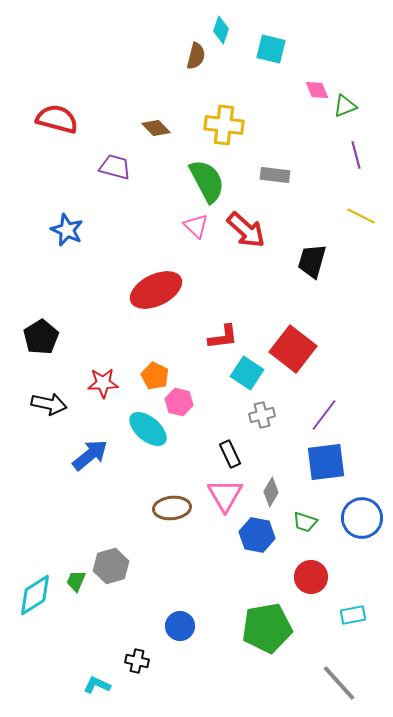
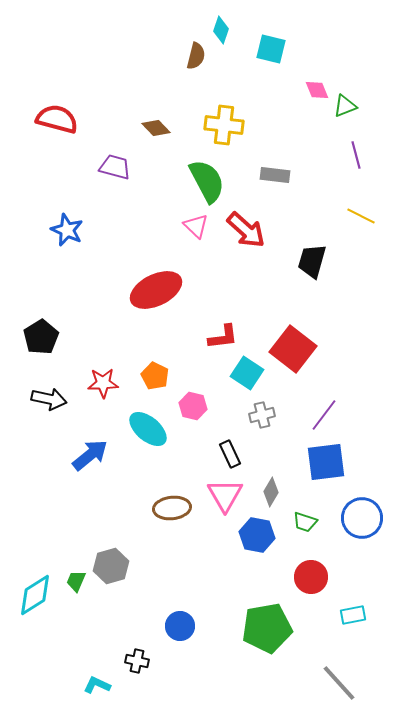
pink hexagon at (179, 402): moved 14 px right, 4 px down
black arrow at (49, 404): moved 5 px up
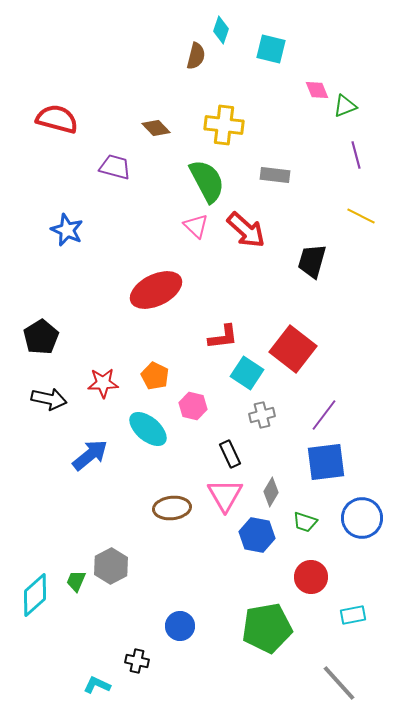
gray hexagon at (111, 566): rotated 12 degrees counterclockwise
cyan diamond at (35, 595): rotated 9 degrees counterclockwise
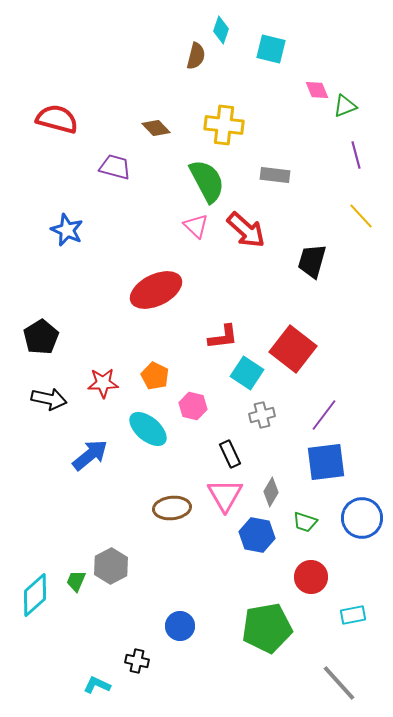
yellow line at (361, 216): rotated 20 degrees clockwise
